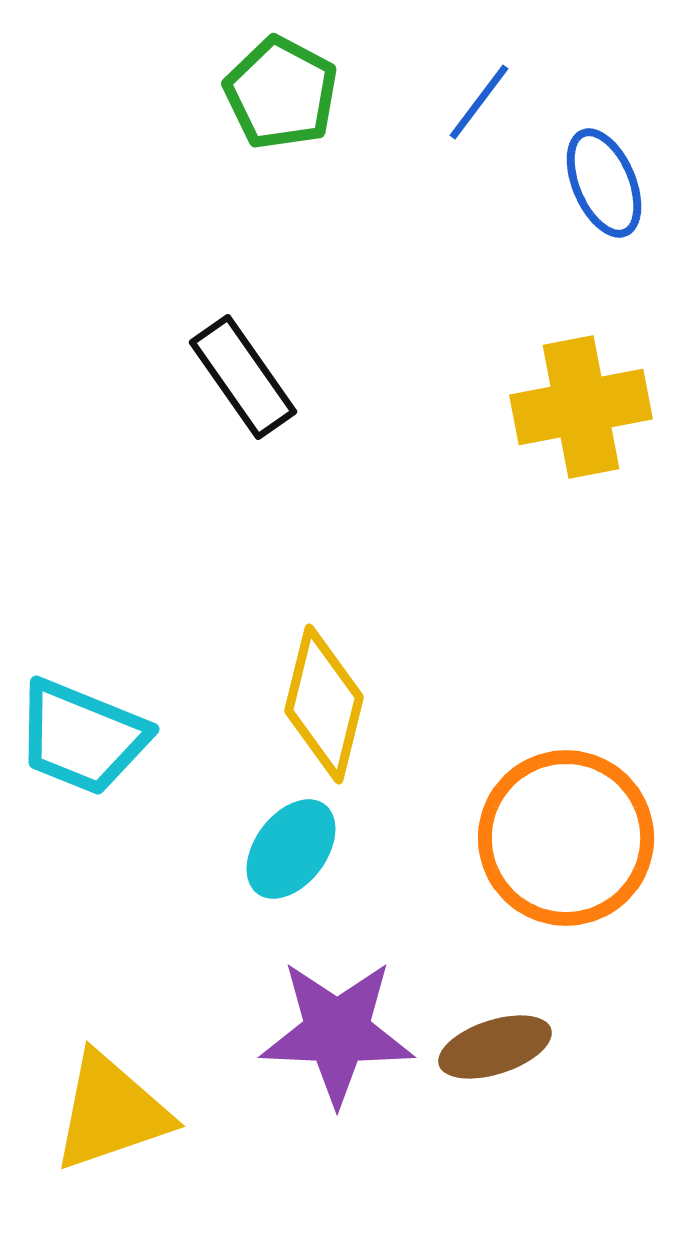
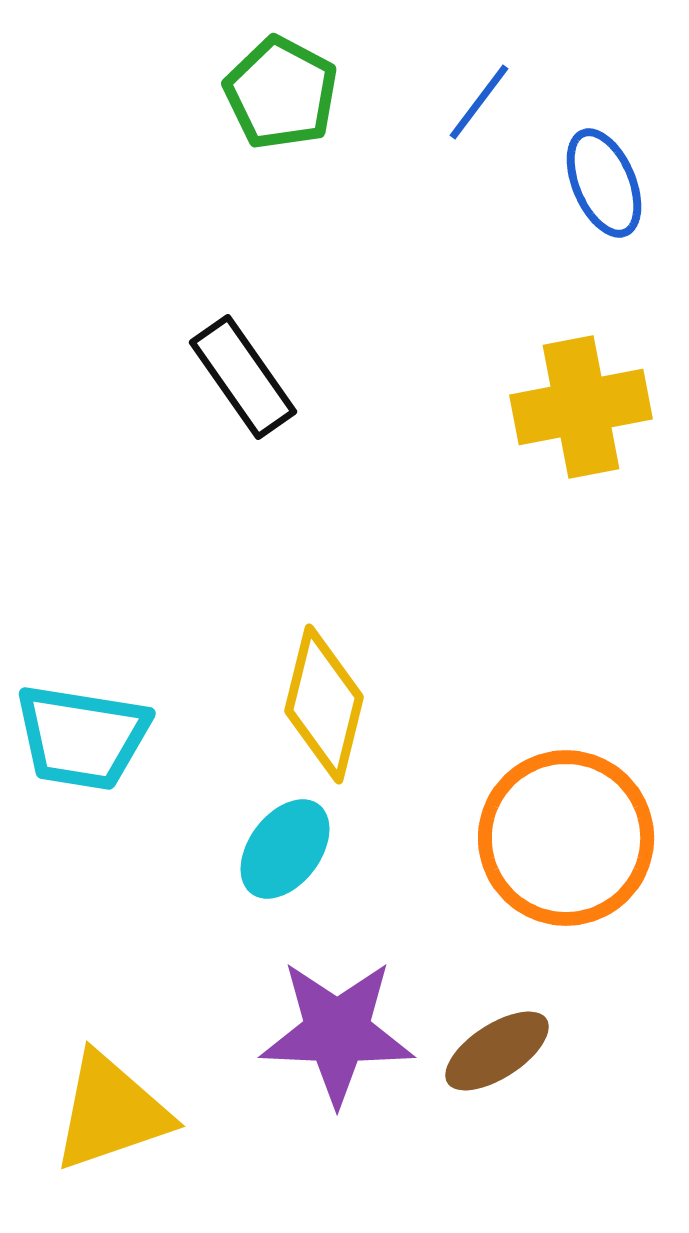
cyan trapezoid: rotated 13 degrees counterclockwise
cyan ellipse: moved 6 px left
brown ellipse: moved 2 px right, 4 px down; rotated 15 degrees counterclockwise
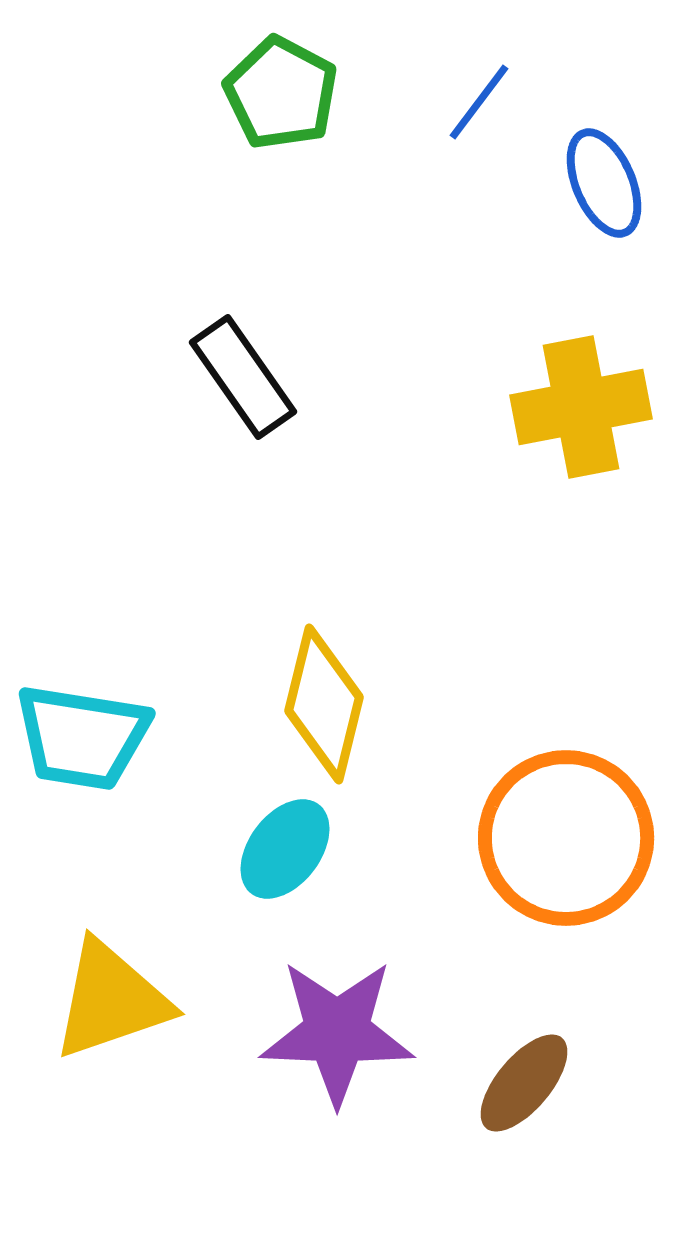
brown ellipse: moved 27 px right, 32 px down; rotated 17 degrees counterclockwise
yellow triangle: moved 112 px up
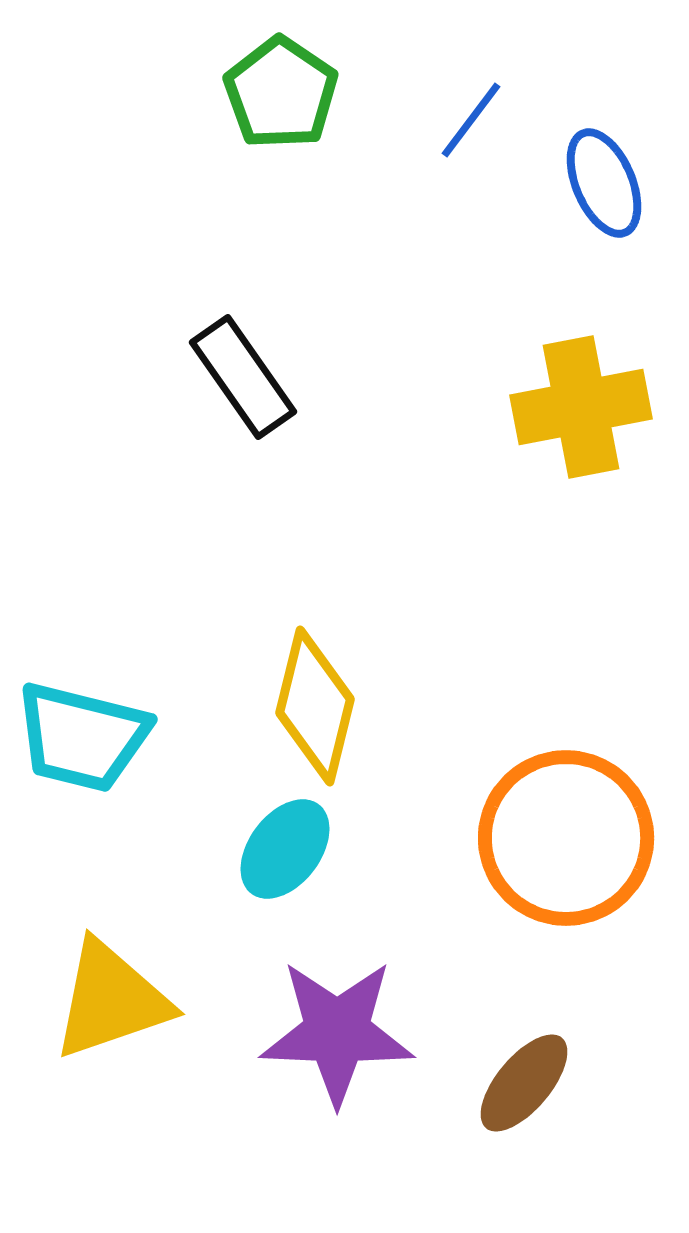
green pentagon: rotated 6 degrees clockwise
blue line: moved 8 px left, 18 px down
yellow diamond: moved 9 px left, 2 px down
cyan trapezoid: rotated 5 degrees clockwise
